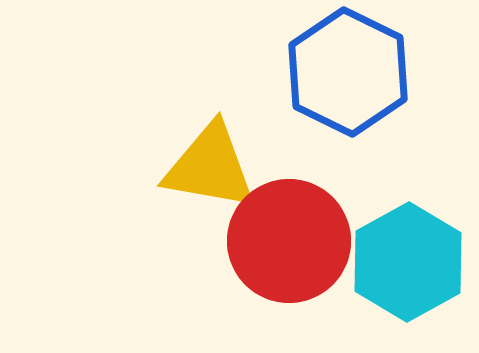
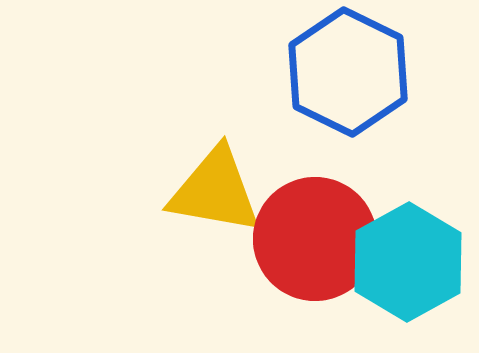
yellow triangle: moved 5 px right, 24 px down
red circle: moved 26 px right, 2 px up
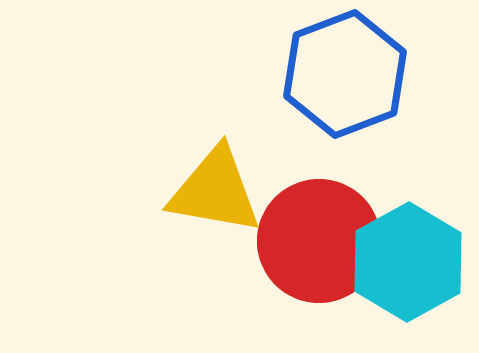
blue hexagon: moved 3 px left, 2 px down; rotated 13 degrees clockwise
red circle: moved 4 px right, 2 px down
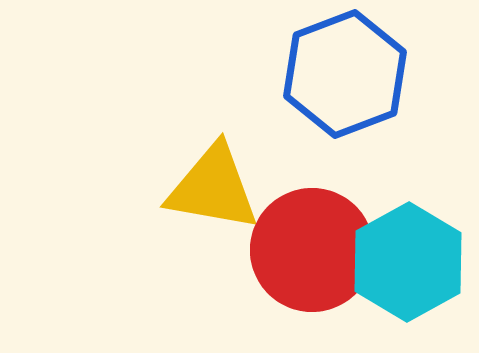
yellow triangle: moved 2 px left, 3 px up
red circle: moved 7 px left, 9 px down
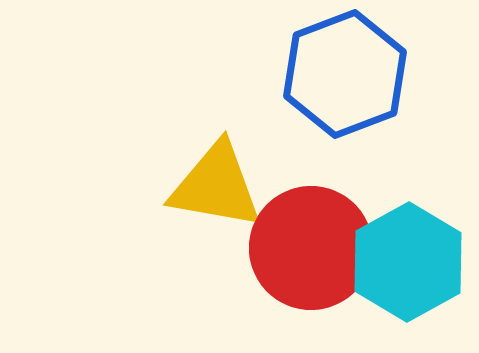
yellow triangle: moved 3 px right, 2 px up
red circle: moved 1 px left, 2 px up
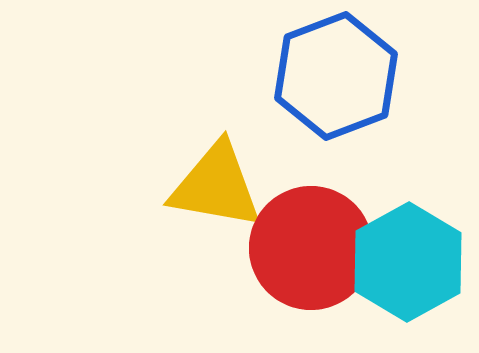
blue hexagon: moved 9 px left, 2 px down
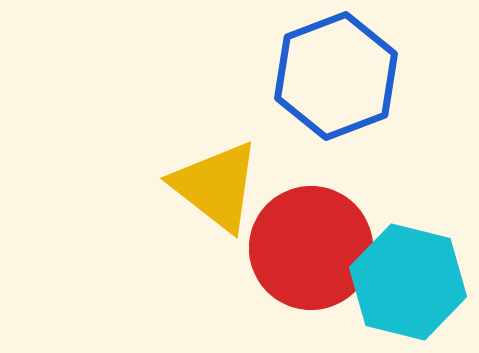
yellow triangle: rotated 28 degrees clockwise
cyan hexagon: moved 20 px down; rotated 17 degrees counterclockwise
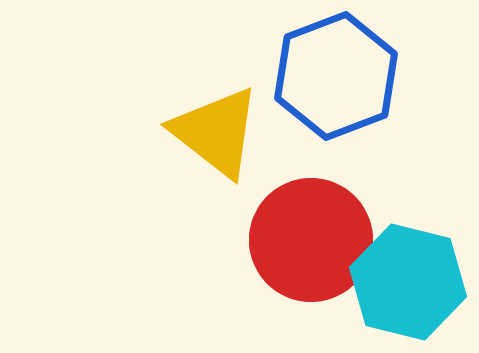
yellow triangle: moved 54 px up
red circle: moved 8 px up
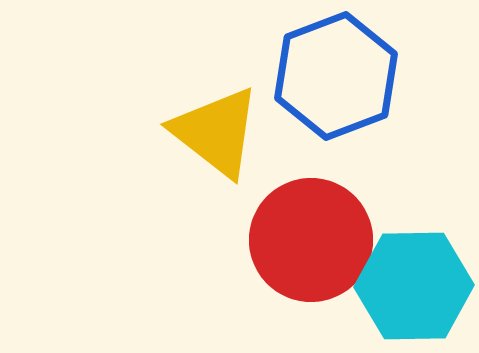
cyan hexagon: moved 6 px right, 4 px down; rotated 15 degrees counterclockwise
